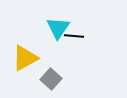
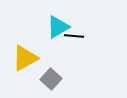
cyan triangle: moved 1 px up; rotated 25 degrees clockwise
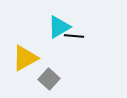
cyan triangle: moved 1 px right
gray square: moved 2 px left
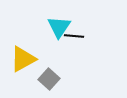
cyan triangle: rotated 25 degrees counterclockwise
yellow triangle: moved 2 px left, 1 px down
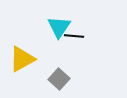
yellow triangle: moved 1 px left
gray square: moved 10 px right
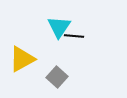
gray square: moved 2 px left, 2 px up
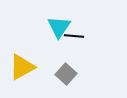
yellow triangle: moved 8 px down
gray square: moved 9 px right, 3 px up
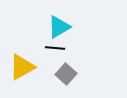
cyan triangle: rotated 25 degrees clockwise
black line: moved 19 px left, 12 px down
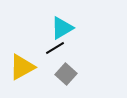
cyan triangle: moved 3 px right, 1 px down
black line: rotated 36 degrees counterclockwise
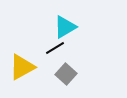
cyan triangle: moved 3 px right, 1 px up
